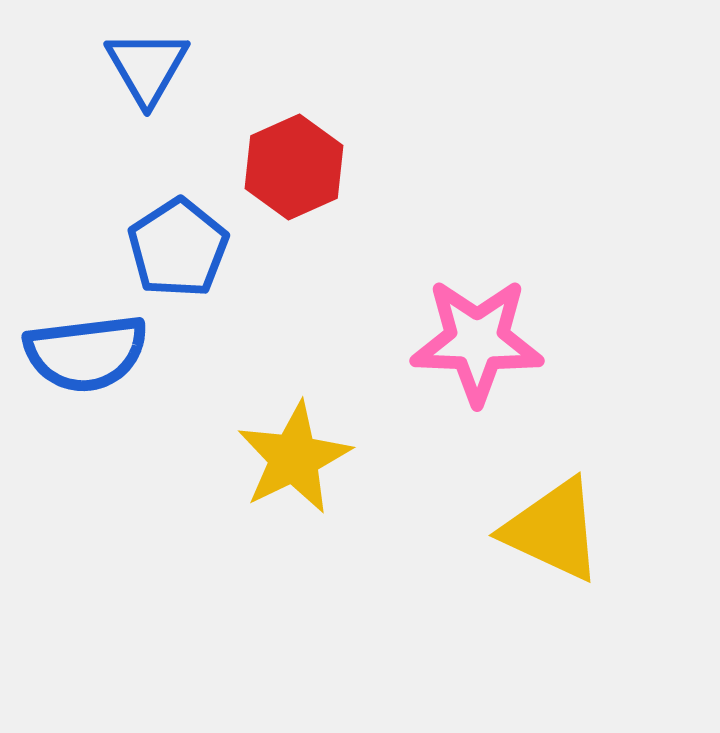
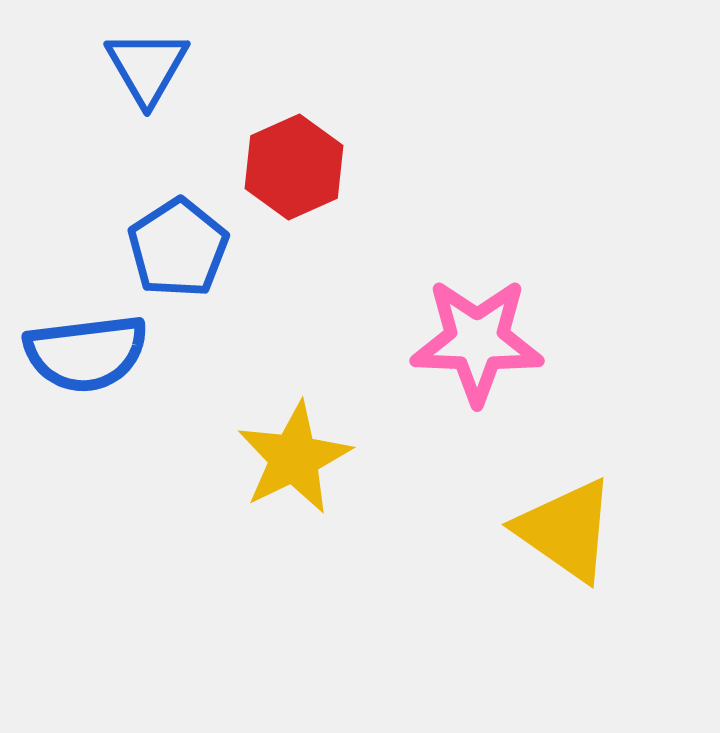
yellow triangle: moved 13 px right; rotated 10 degrees clockwise
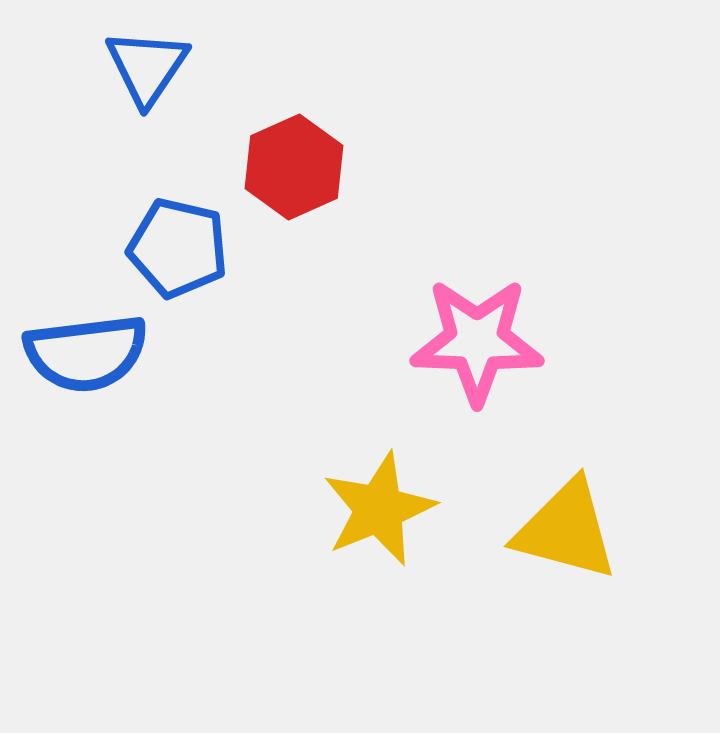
blue triangle: rotated 4 degrees clockwise
blue pentagon: rotated 26 degrees counterclockwise
yellow star: moved 85 px right, 51 px down; rotated 4 degrees clockwise
yellow triangle: rotated 20 degrees counterclockwise
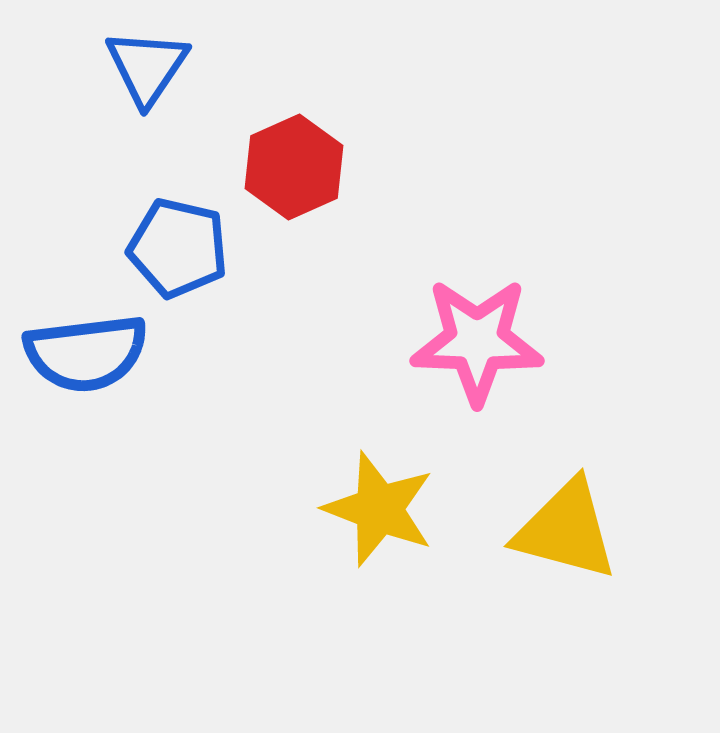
yellow star: rotated 29 degrees counterclockwise
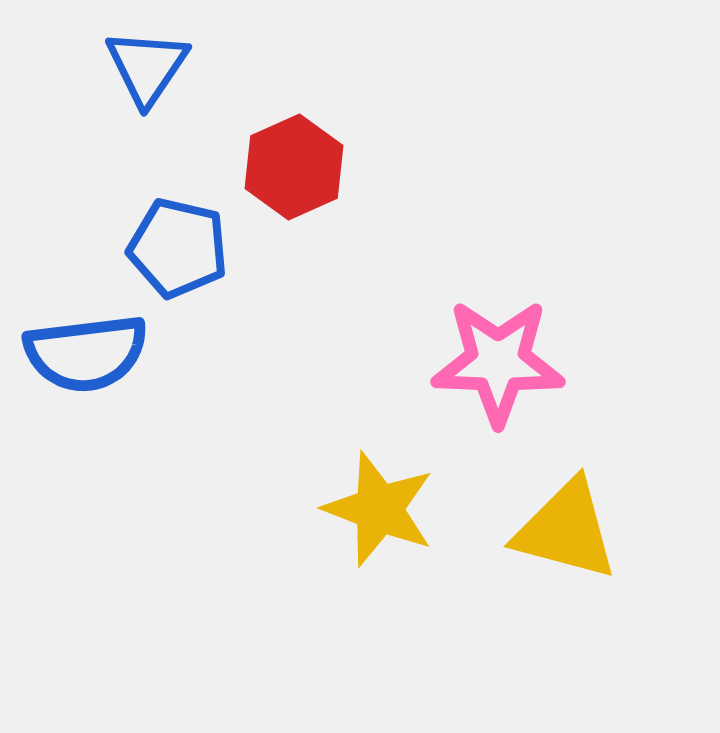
pink star: moved 21 px right, 21 px down
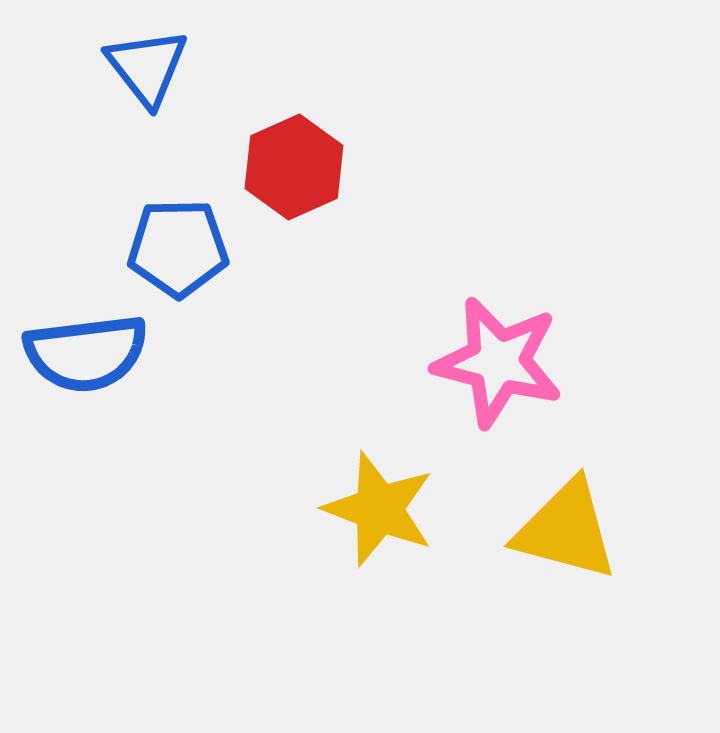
blue triangle: rotated 12 degrees counterclockwise
blue pentagon: rotated 14 degrees counterclockwise
pink star: rotated 12 degrees clockwise
